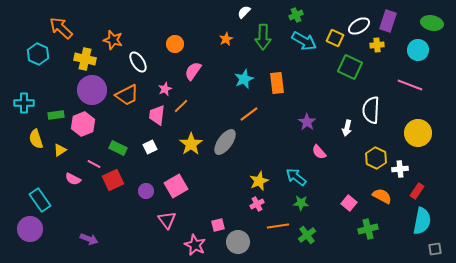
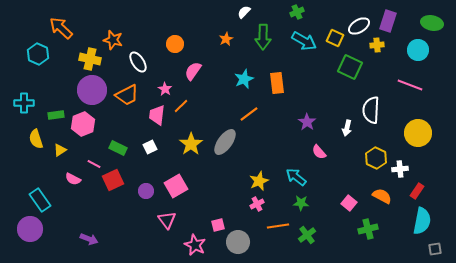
green cross at (296, 15): moved 1 px right, 3 px up
yellow cross at (85, 59): moved 5 px right
pink star at (165, 89): rotated 16 degrees counterclockwise
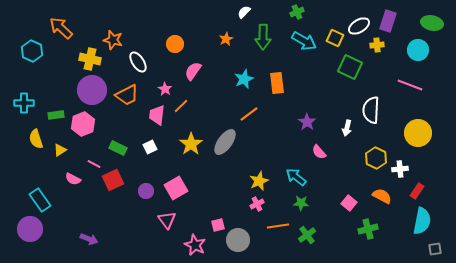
cyan hexagon at (38, 54): moved 6 px left, 3 px up
pink square at (176, 186): moved 2 px down
gray circle at (238, 242): moved 2 px up
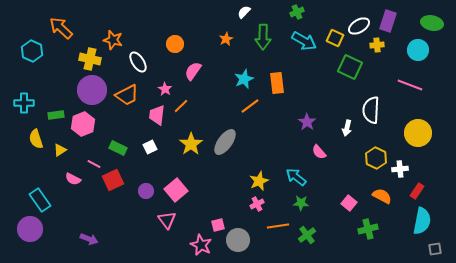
orange line at (249, 114): moved 1 px right, 8 px up
pink square at (176, 188): moved 2 px down; rotated 10 degrees counterclockwise
pink star at (195, 245): moved 6 px right
